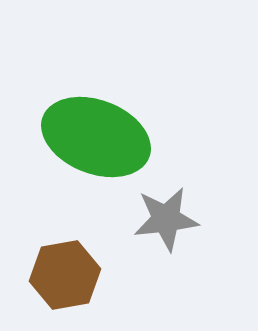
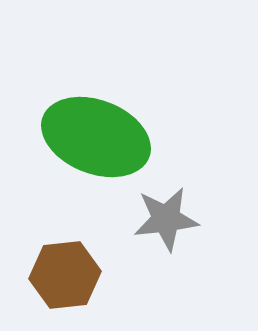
brown hexagon: rotated 4 degrees clockwise
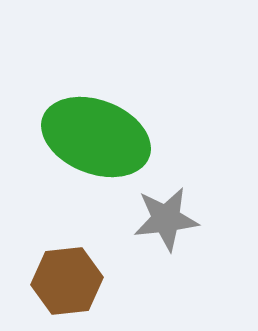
brown hexagon: moved 2 px right, 6 px down
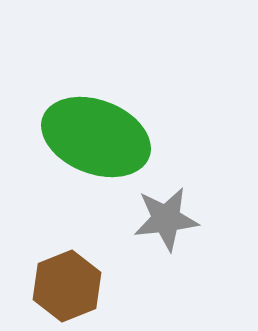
brown hexagon: moved 5 px down; rotated 16 degrees counterclockwise
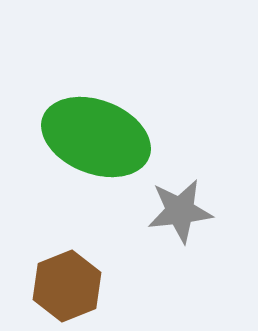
gray star: moved 14 px right, 8 px up
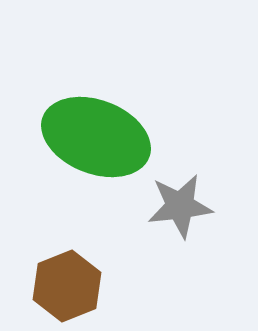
gray star: moved 5 px up
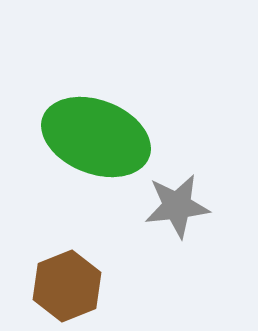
gray star: moved 3 px left
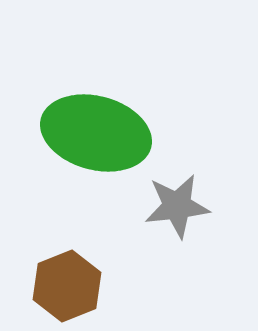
green ellipse: moved 4 px up; rotated 6 degrees counterclockwise
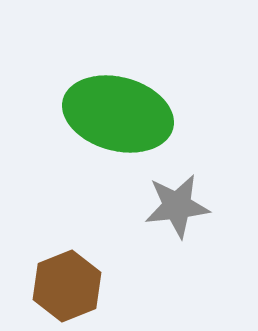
green ellipse: moved 22 px right, 19 px up
